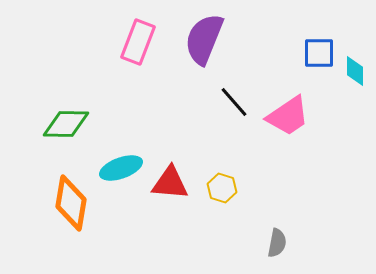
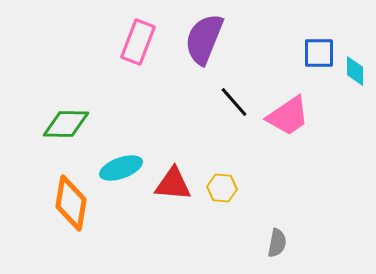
red triangle: moved 3 px right, 1 px down
yellow hexagon: rotated 12 degrees counterclockwise
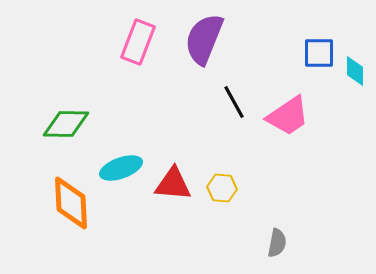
black line: rotated 12 degrees clockwise
orange diamond: rotated 12 degrees counterclockwise
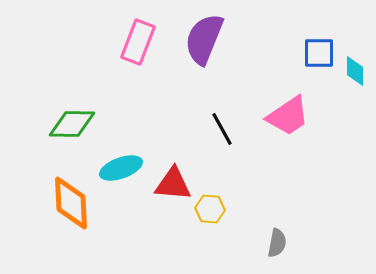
black line: moved 12 px left, 27 px down
green diamond: moved 6 px right
yellow hexagon: moved 12 px left, 21 px down
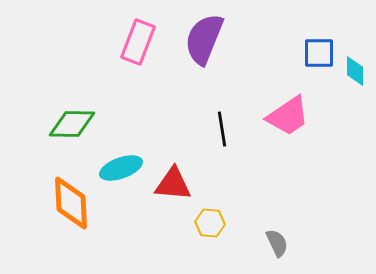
black line: rotated 20 degrees clockwise
yellow hexagon: moved 14 px down
gray semicircle: rotated 36 degrees counterclockwise
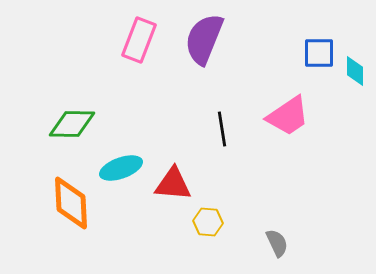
pink rectangle: moved 1 px right, 2 px up
yellow hexagon: moved 2 px left, 1 px up
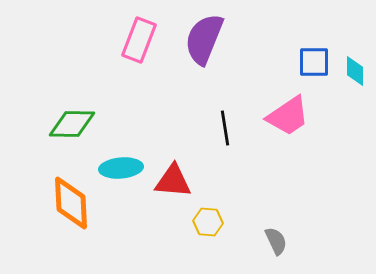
blue square: moved 5 px left, 9 px down
black line: moved 3 px right, 1 px up
cyan ellipse: rotated 15 degrees clockwise
red triangle: moved 3 px up
gray semicircle: moved 1 px left, 2 px up
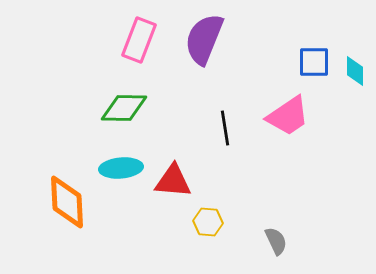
green diamond: moved 52 px right, 16 px up
orange diamond: moved 4 px left, 1 px up
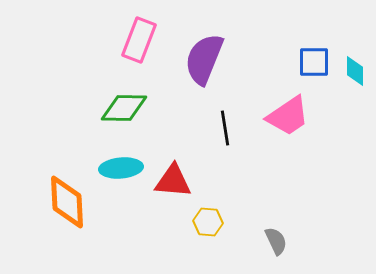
purple semicircle: moved 20 px down
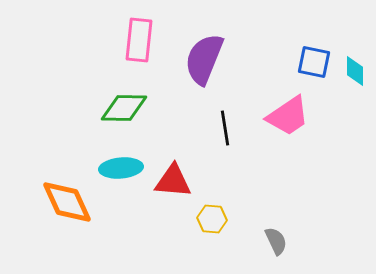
pink rectangle: rotated 15 degrees counterclockwise
blue square: rotated 12 degrees clockwise
orange diamond: rotated 22 degrees counterclockwise
yellow hexagon: moved 4 px right, 3 px up
